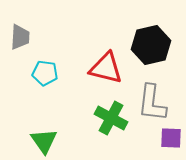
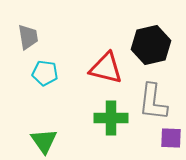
gray trapezoid: moved 8 px right; rotated 12 degrees counterclockwise
gray L-shape: moved 1 px right, 1 px up
green cross: rotated 28 degrees counterclockwise
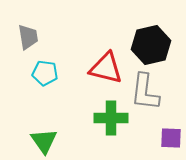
gray L-shape: moved 8 px left, 10 px up
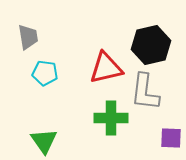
red triangle: rotated 27 degrees counterclockwise
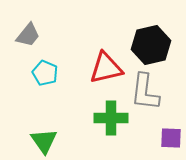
gray trapezoid: moved 2 px up; rotated 48 degrees clockwise
cyan pentagon: rotated 15 degrees clockwise
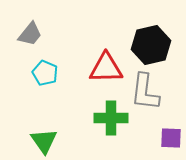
gray trapezoid: moved 2 px right, 1 px up
red triangle: rotated 12 degrees clockwise
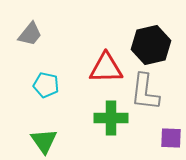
cyan pentagon: moved 1 px right, 12 px down; rotated 10 degrees counterclockwise
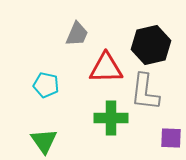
gray trapezoid: moved 47 px right; rotated 16 degrees counterclockwise
